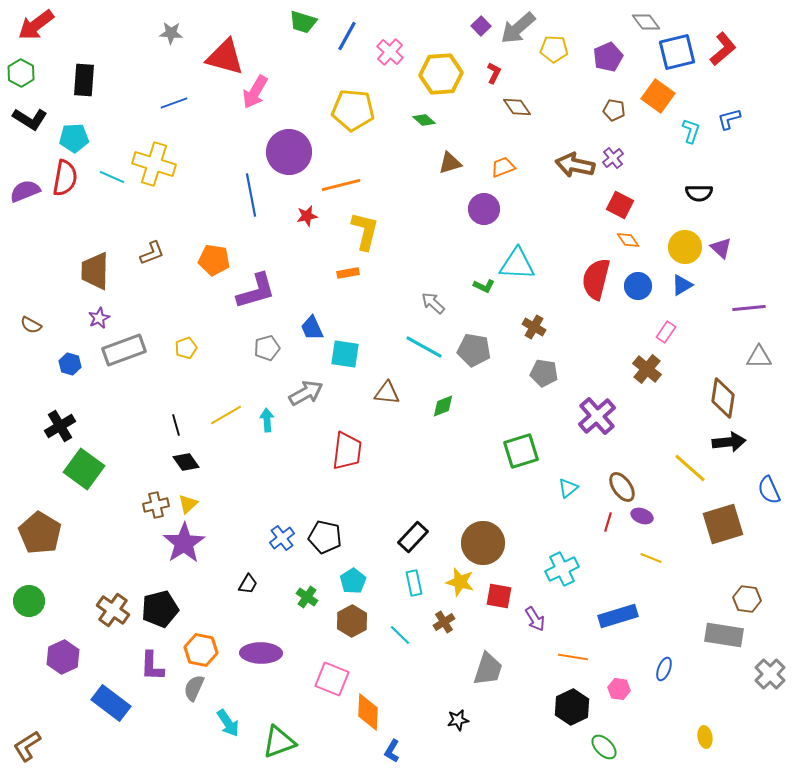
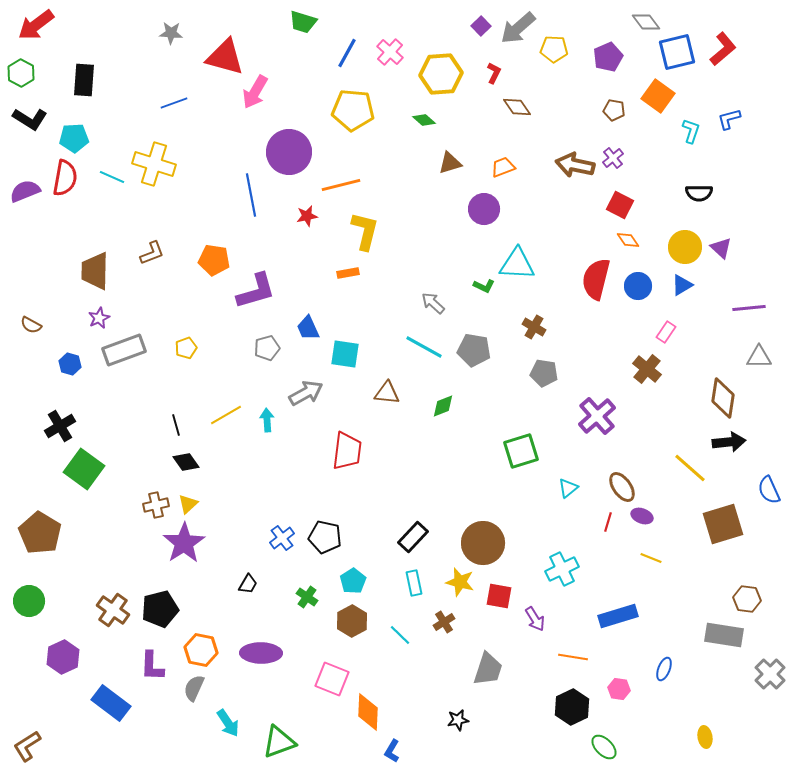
blue line at (347, 36): moved 17 px down
blue trapezoid at (312, 328): moved 4 px left
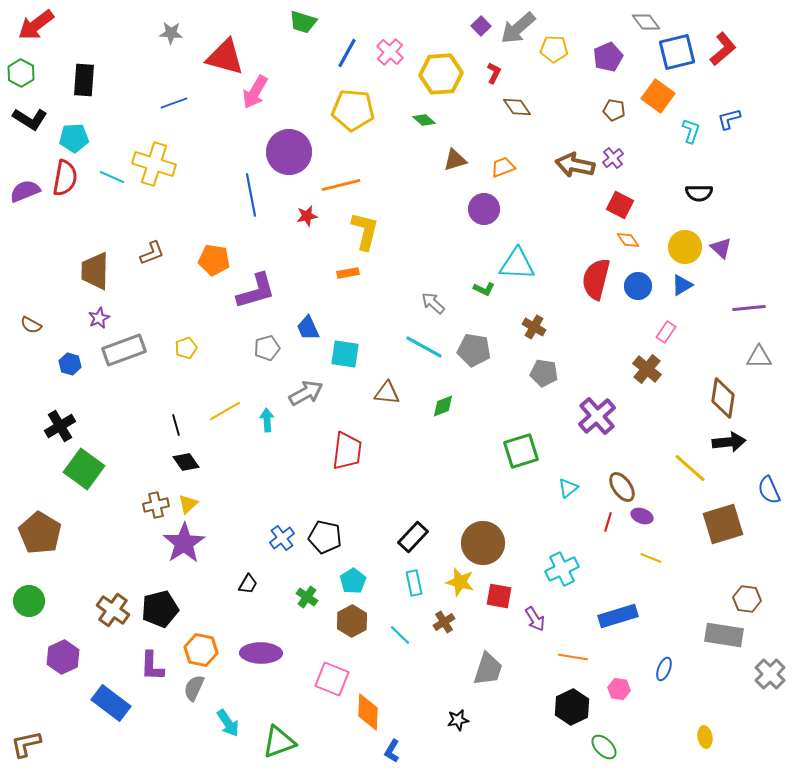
brown triangle at (450, 163): moved 5 px right, 3 px up
green L-shape at (484, 286): moved 3 px down
yellow line at (226, 415): moved 1 px left, 4 px up
brown L-shape at (27, 746): moved 1 px left, 2 px up; rotated 20 degrees clockwise
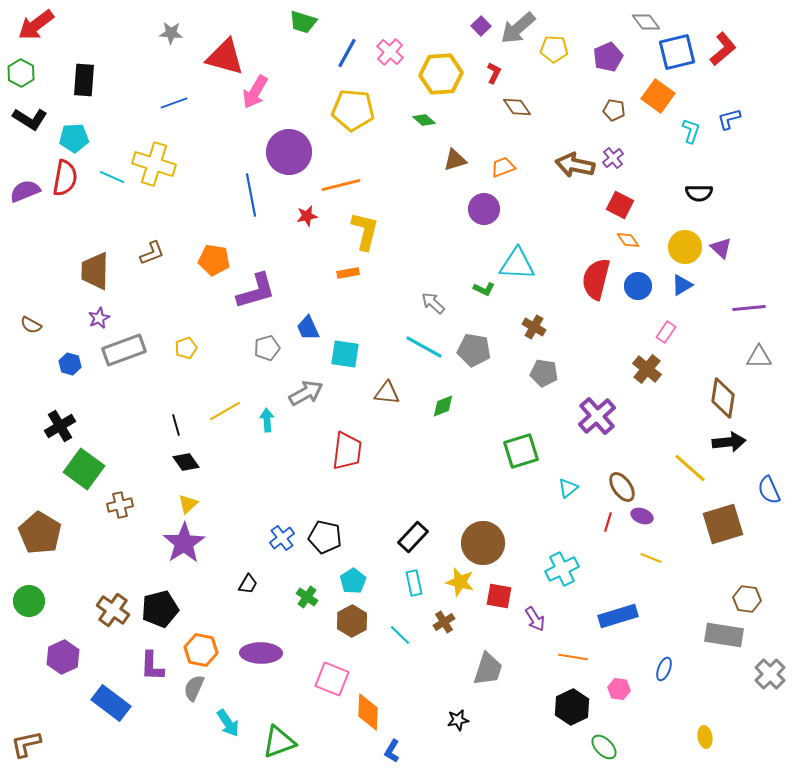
brown cross at (156, 505): moved 36 px left
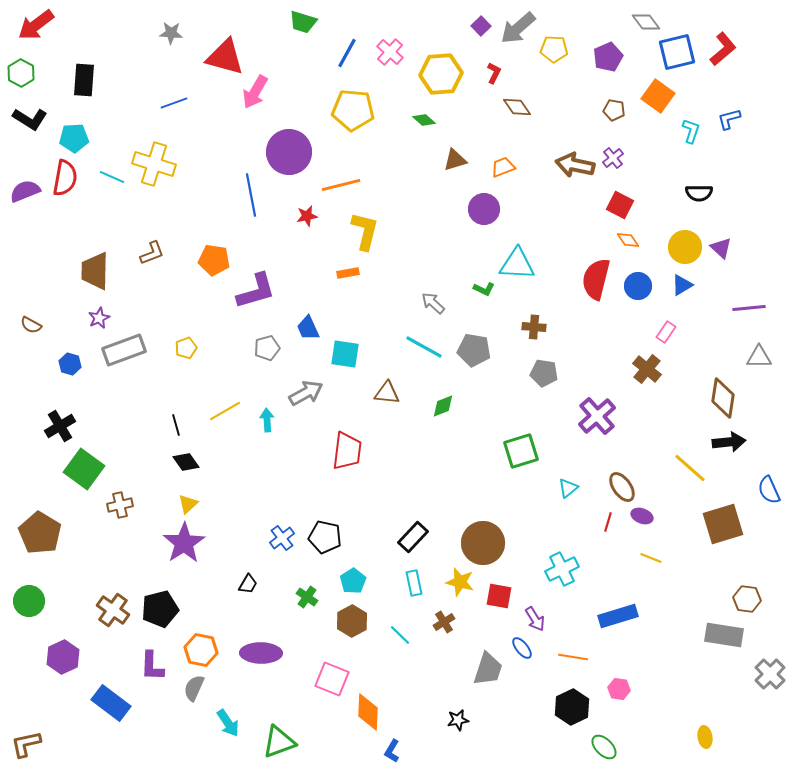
brown cross at (534, 327): rotated 25 degrees counterclockwise
blue ellipse at (664, 669): moved 142 px left, 21 px up; rotated 60 degrees counterclockwise
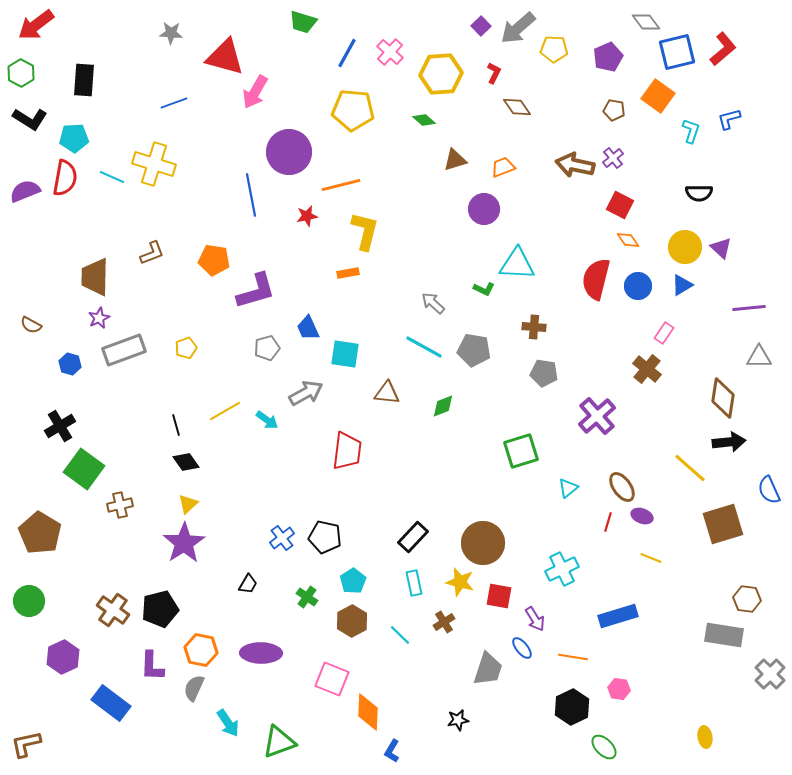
brown trapezoid at (95, 271): moved 6 px down
pink rectangle at (666, 332): moved 2 px left, 1 px down
cyan arrow at (267, 420): rotated 130 degrees clockwise
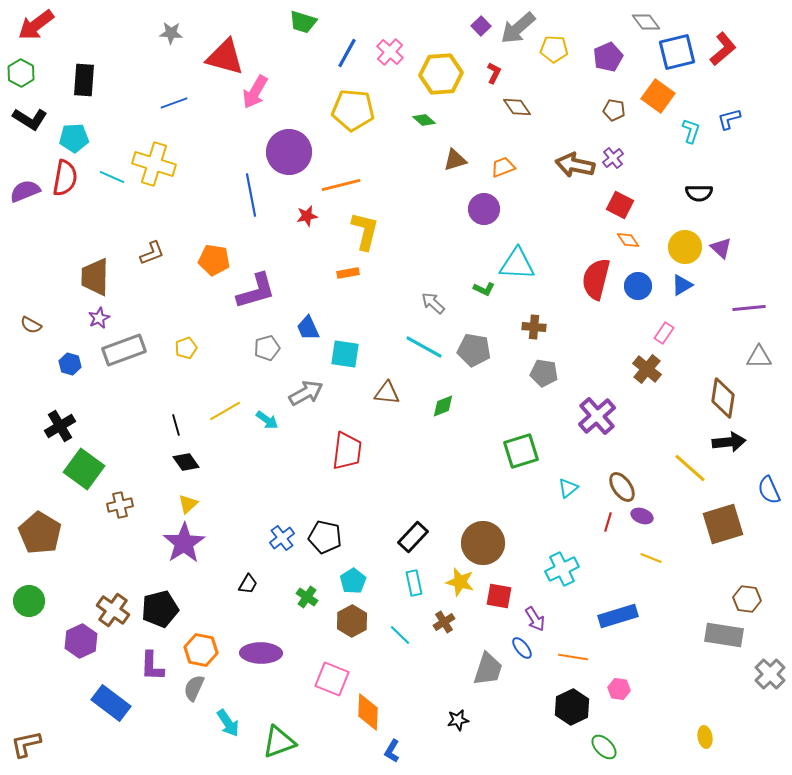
purple hexagon at (63, 657): moved 18 px right, 16 px up
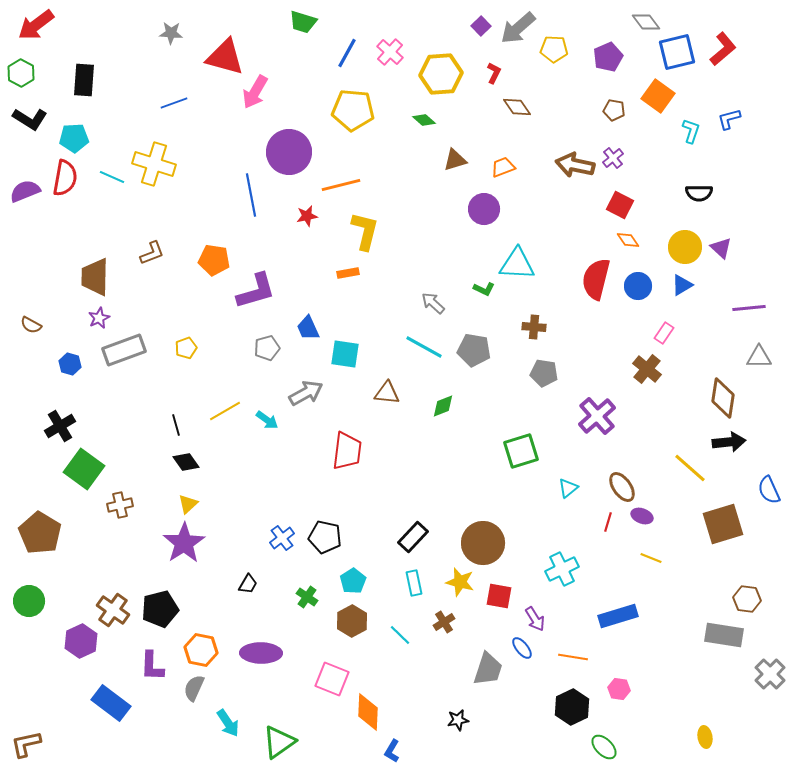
green triangle at (279, 742): rotated 15 degrees counterclockwise
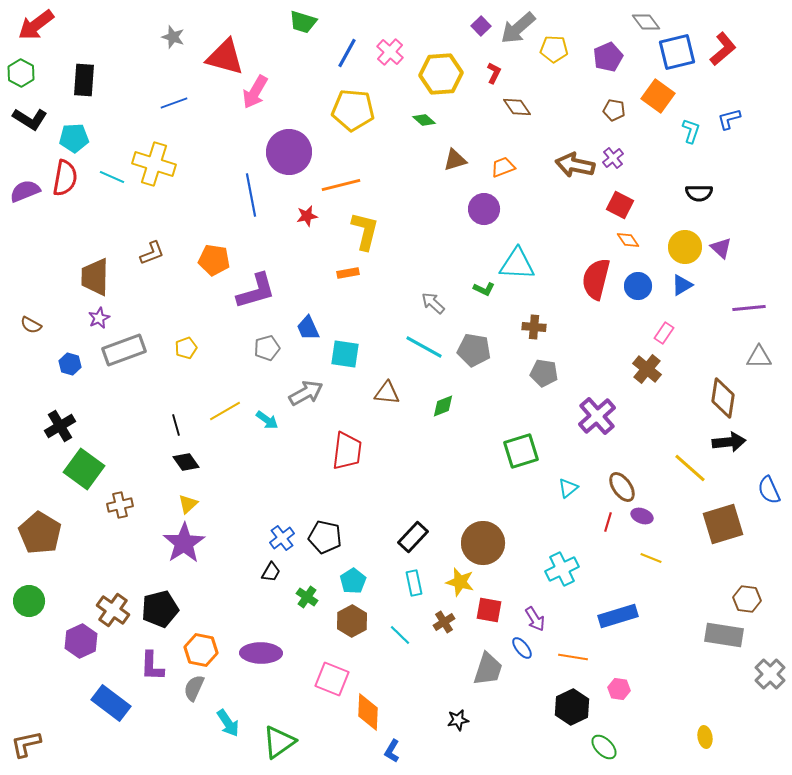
gray star at (171, 33): moved 2 px right, 4 px down; rotated 15 degrees clockwise
black trapezoid at (248, 584): moved 23 px right, 12 px up
red square at (499, 596): moved 10 px left, 14 px down
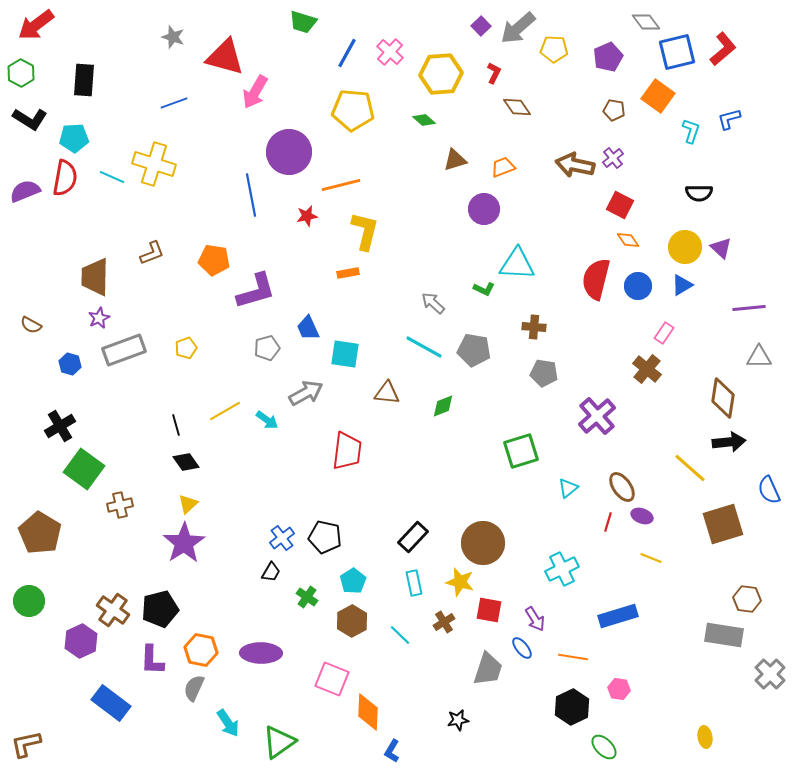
purple L-shape at (152, 666): moved 6 px up
